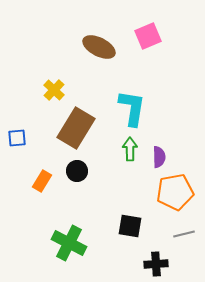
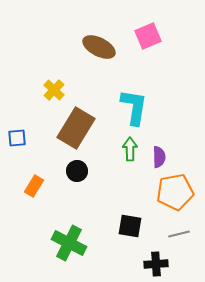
cyan L-shape: moved 2 px right, 1 px up
orange rectangle: moved 8 px left, 5 px down
gray line: moved 5 px left
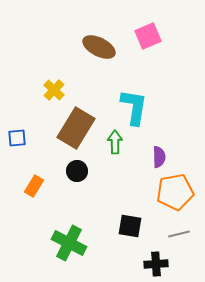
green arrow: moved 15 px left, 7 px up
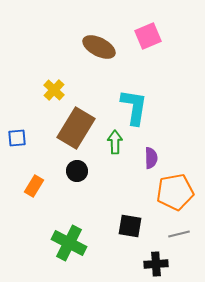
purple semicircle: moved 8 px left, 1 px down
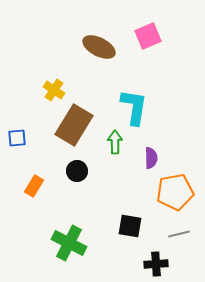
yellow cross: rotated 10 degrees counterclockwise
brown rectangle: moved 2 px left, 3 px up
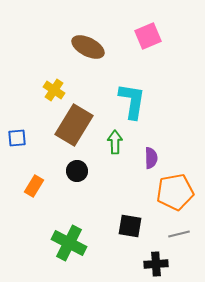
brown ellipse: moved 11 px left
cyan L-shape: moved 2 px left, 6 px up
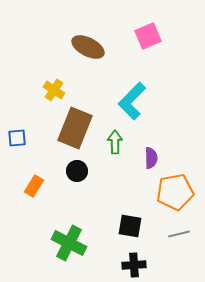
cyan L-shape: rotated 144 degrees counterclockwise
brown rectangle: moved 1 px right, 3 px down; rotated 9 degrees counterclockwise
black cross: moved 22 px left, 1 px down
